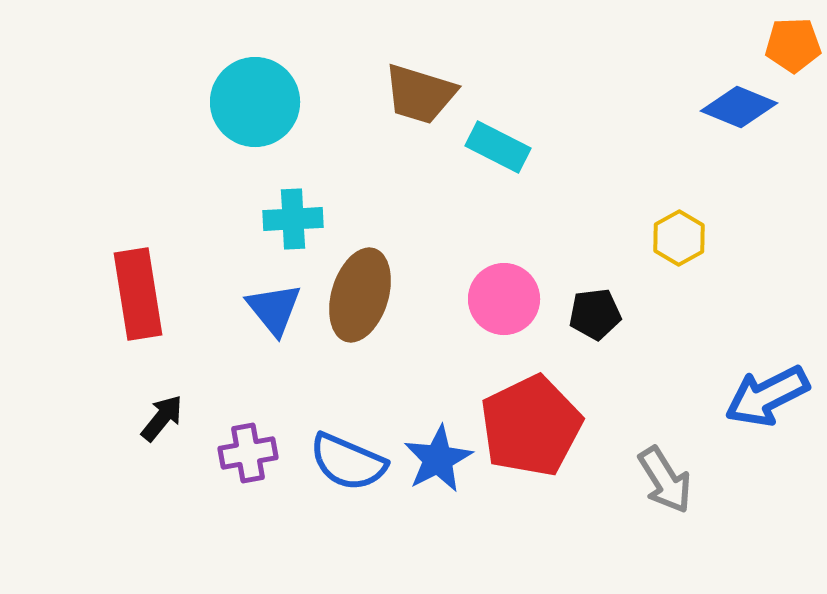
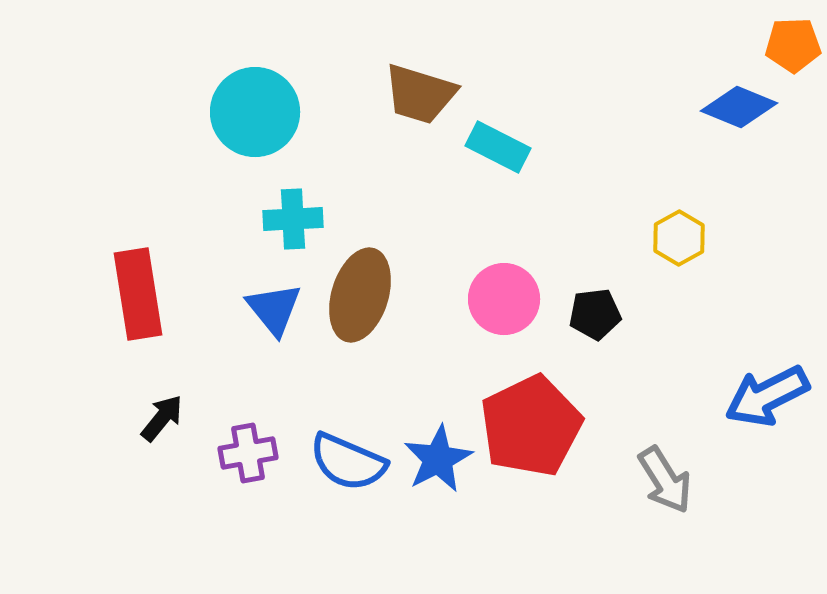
cyan circle: moved 10 px down
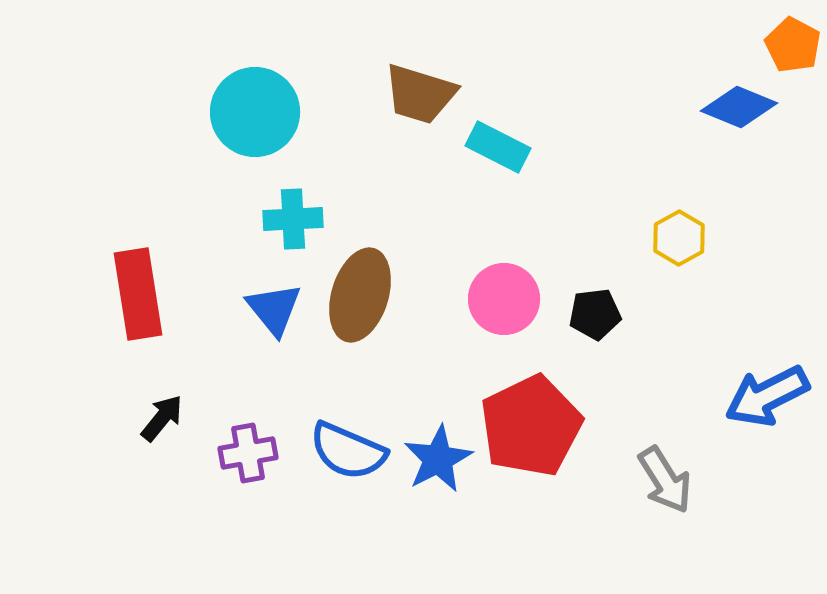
orange pentagon: rotated 30 degrees clockwise
blue semicircle: moved 11 px up
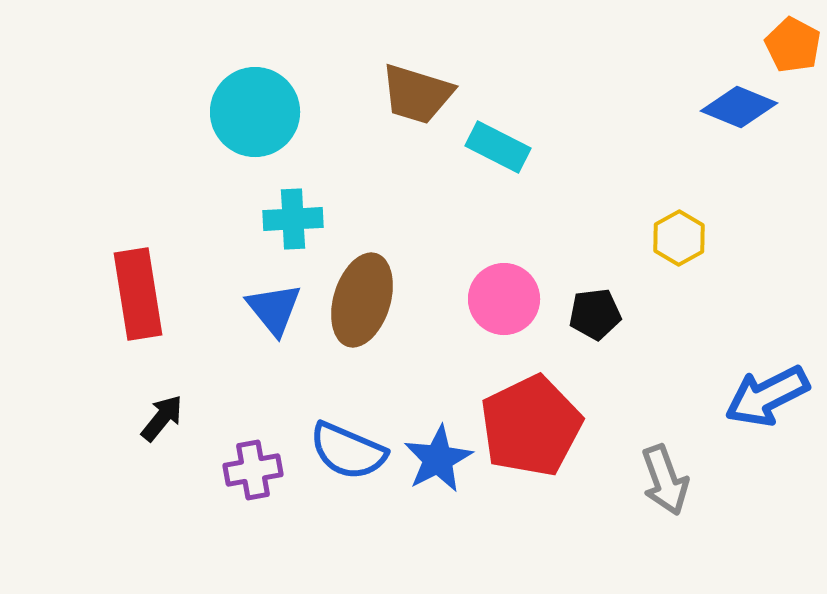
brown trapezoid: moved 3 px left
brown ellipse: moved 2 px right, 5 px down
purple cross: moved 5 px right, 17 px down
gray arrow: rotated 12 degrees clockwise
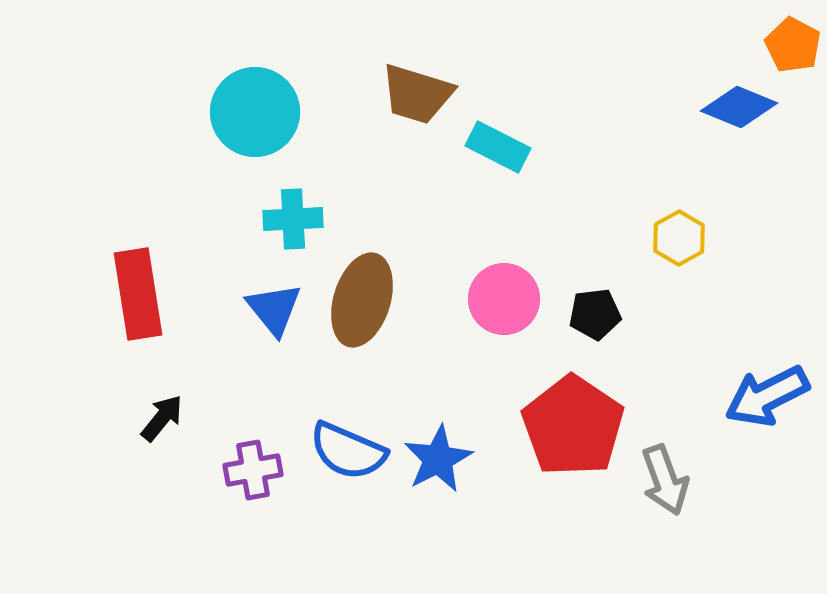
red pentagon: moved 42 px right; rotated 12 degrees counterclockwise
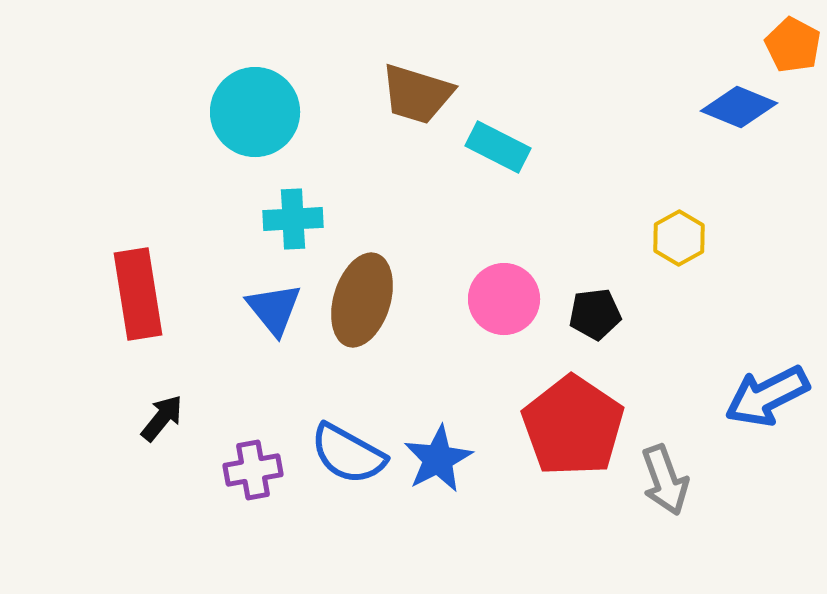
blue semicircle: moved 3 px down; rotated 6 degrees clockwise
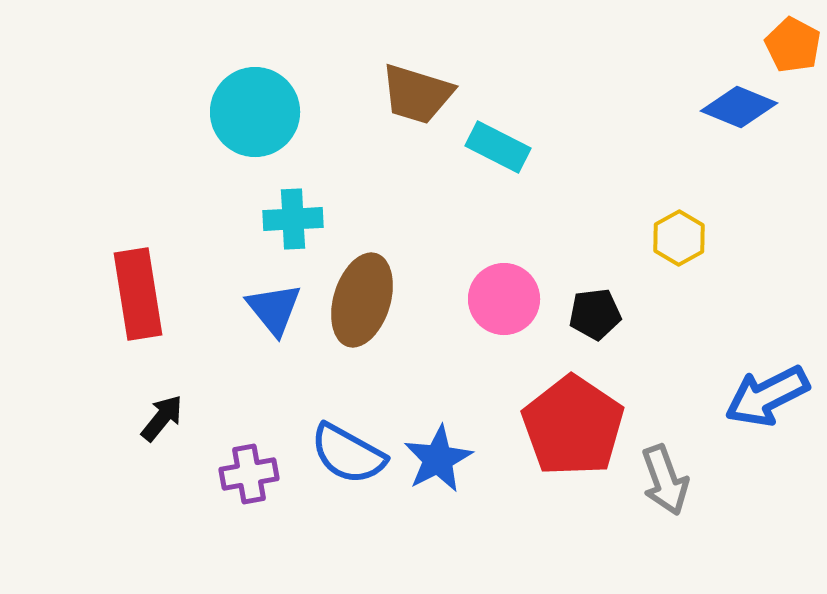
purple cross: moved 4 px left, 4 px down
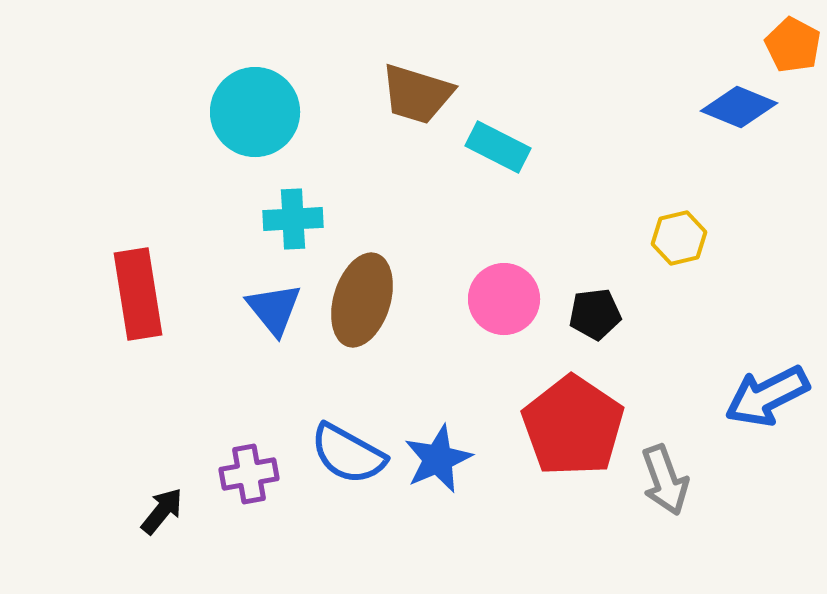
yellow hexagon: rotated 16 degrees clockwise
black arrow: moved 93 px down
blue star: rotated 4 degrees clockwise
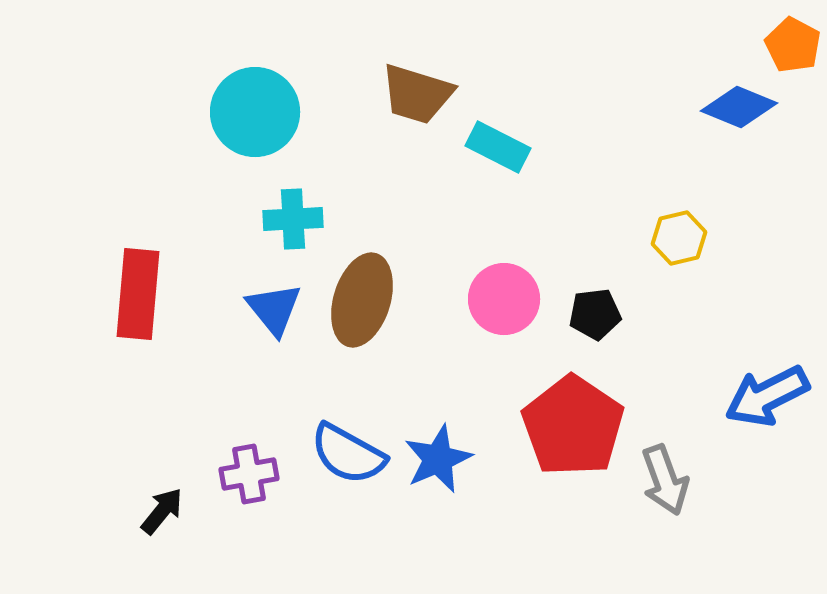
red rectangle: rotated 14 degrees clockwise
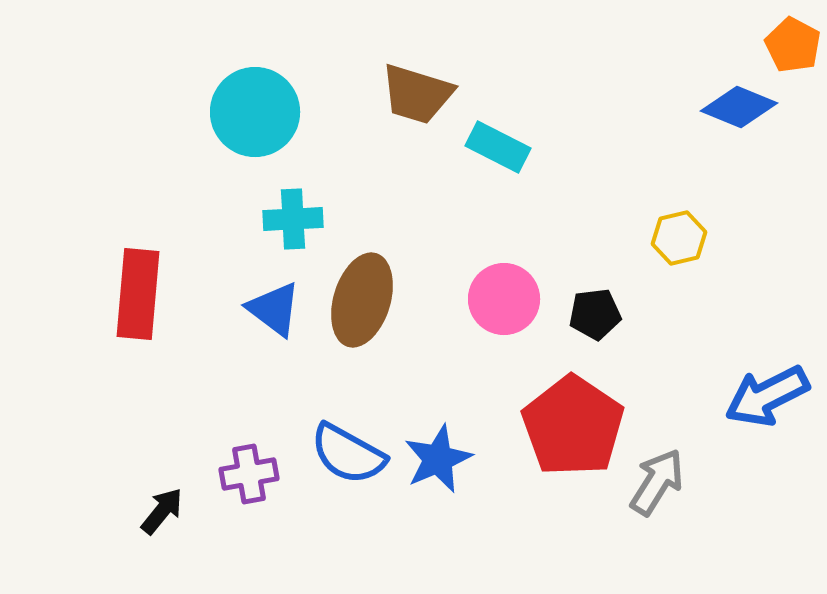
blue triangle: rotated 14 degrees counterclockwise
gray arrow: moved 8 px left, 2 px down; rotated 128 degrees counterclockwise
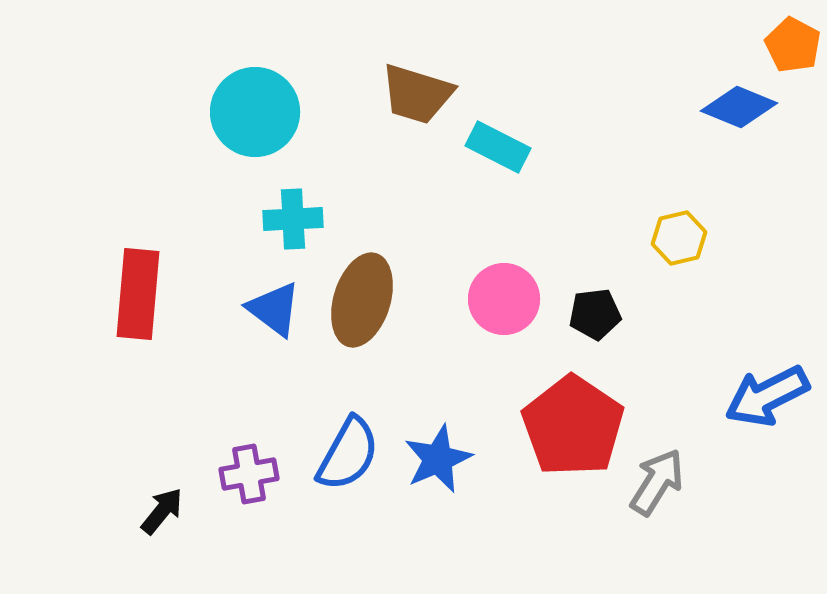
blue semicircle: rotated 90 degrees counterclockwise
